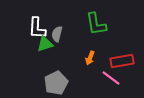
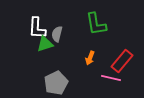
red rectangle: rotated 40 degrees counterclockwise
pink line: rotated 24 degrees counterclockwise
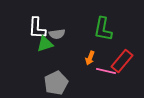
green L-shape: moved 7 px right, 5 px down; rotated 20 degrees clockwise
gray semicircle: rotated 112 degrees counterclockwise
pink line: moved 5 px left, 7 px up
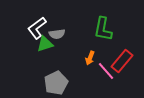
white L-shape: rotated 50 degrees clockwise
pink line: rotated 36 degrees clockwise
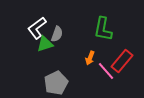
gray semicircle: rotated 63 degrees counterclockwise
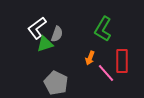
green L-shape: rotated 20 degrees clockwise
red rectangle: rotated 40 degrees counterclockwise
pink line: moved 2 px down
gray pentagon: rotated 20 degrees counterclockwise
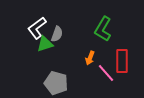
gray pentagon: rotated 10 degrees counterclockwise
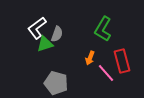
red rectangle: rotated 15 degrees counterclockwise
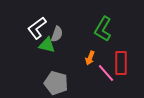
green triangle: moved 2 px right, 1 px down; rotated 30 degrees clockwise
red rectangle: moved 1 px left, 2 px down; rotated 15 degrees clockwise
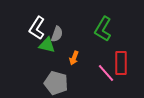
white L-shape: rotated 20 degrees counterclockwise
orange arrow: moved 16 px left
